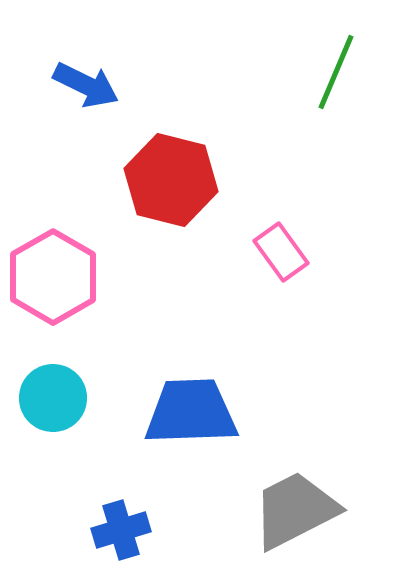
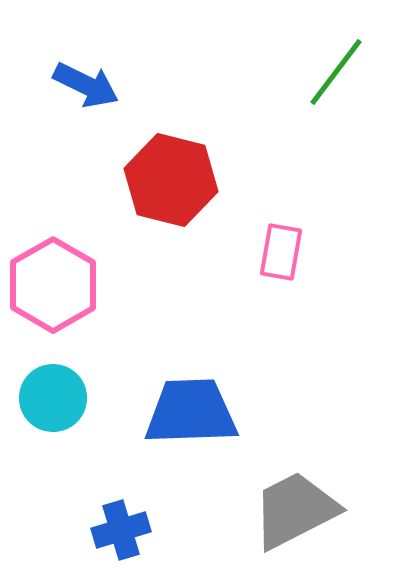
green line: rotated 14 degrees clockwise
pink rectangle: rotated 46 degrees clockwise
pink hexagon: moved 8 px down
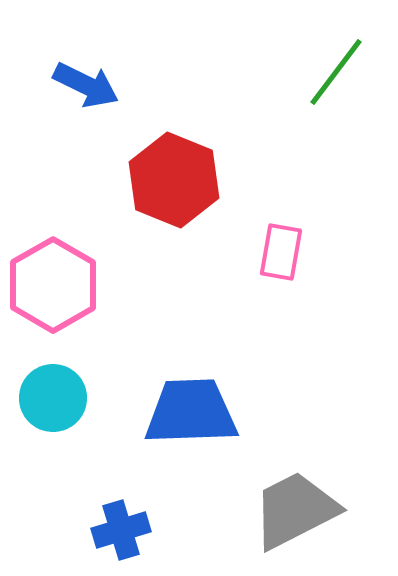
red hexagon: moved 3 px right; rotated 8 degrees clockwise
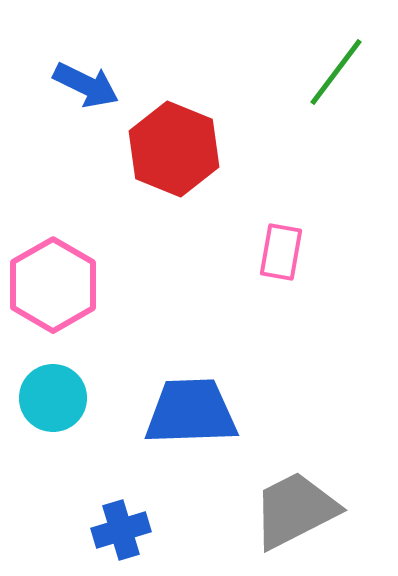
red hexagon: moved 31 px up
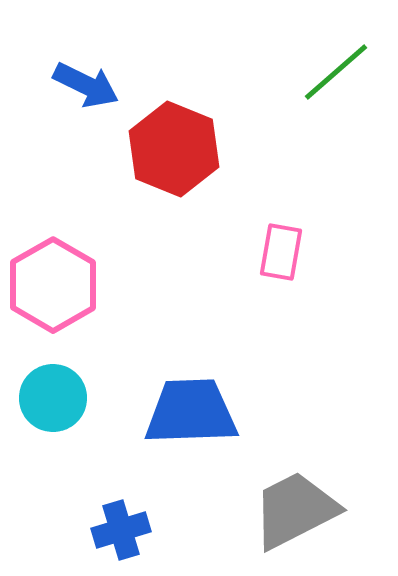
green line: rotated 12 degrees clockwise
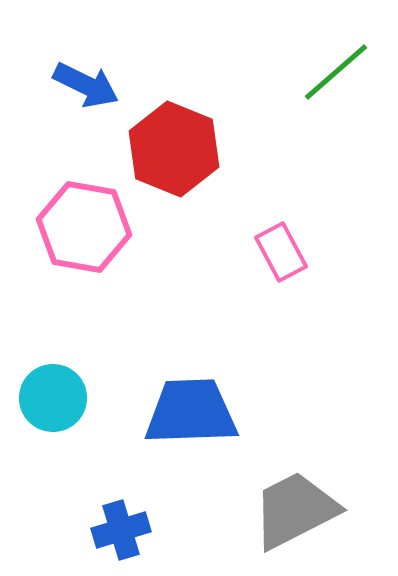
pink rectangle: rotated 38 degrees counterclockwise
pink hexagon: moved 31 px right, 58 px up; rotated 20 degrees counterclockwise
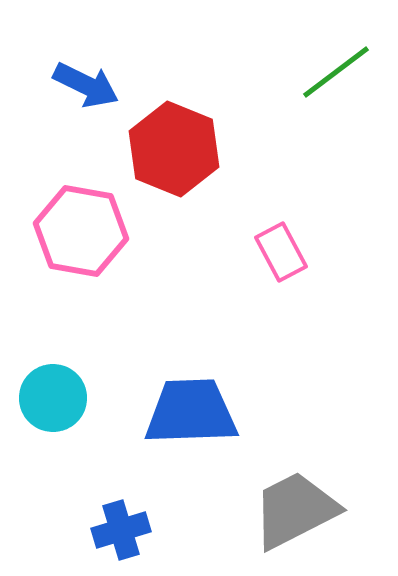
green line: rotated 4 degrees clockwise
pink hexagon: moved 3 px left, 4 px down
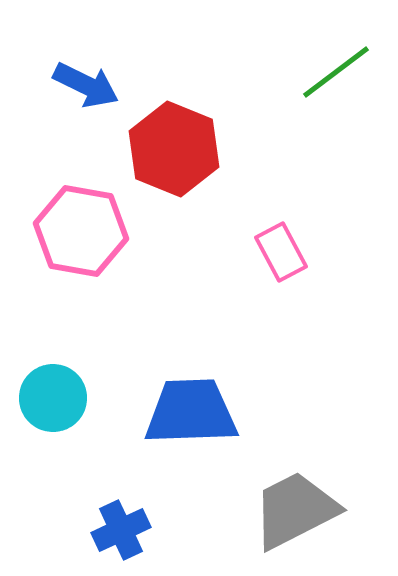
blue cross: rotated 8 degrees counterclockwise
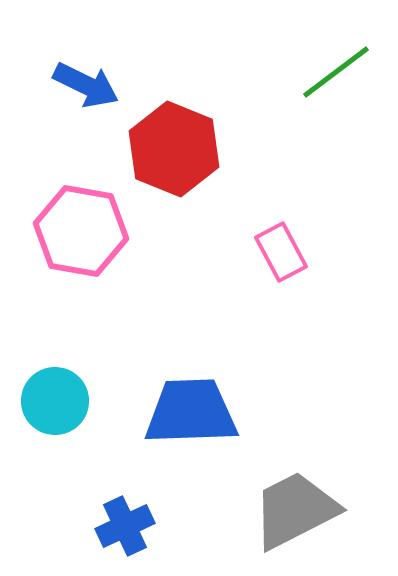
cyan circle: moved 2 px right, 3 px down
blue cross: moved 4 px right, 4 px up
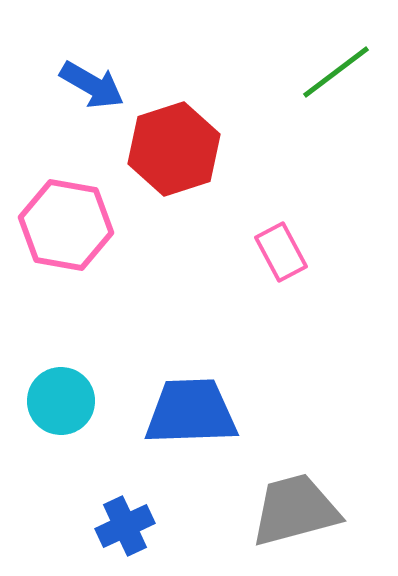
blue arrow: moved 6 px right; rotated 4 degrees clockwise
red hexagon: rotated 20 degrees clockwise
pink hexagon: moved 15 px left, 6 px up
cyan circle: moved 6 px right
gray trapezoid: rotated 12 degrees clockwise
